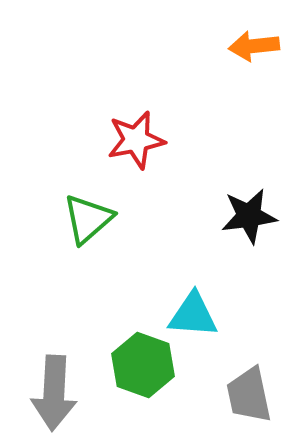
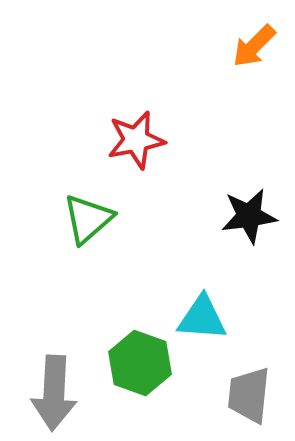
orange arrow: rotated 39 degrees counterclockwise
cyan triangle: moved 9 px right, 3 px down
green hexagon: moved 3 px left, 2 px up
gray trapezoid: rotated 18 degrees clockwise
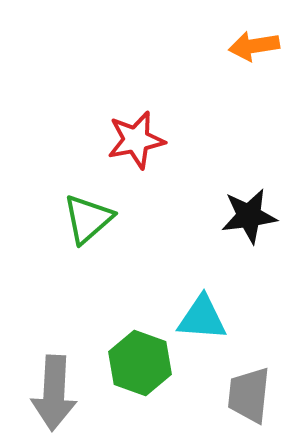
orange arrow: rotated 36 degrees clockwise
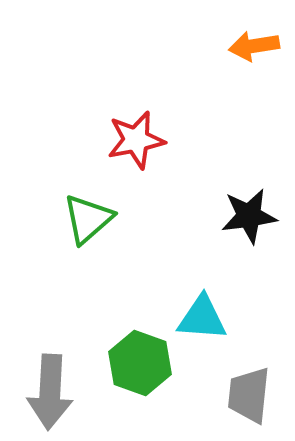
gray arrow: moved 4 px left, 1 px up
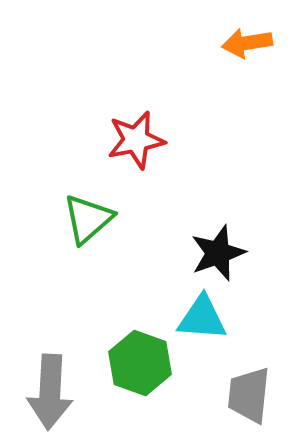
orange arrow: moved 7 px left, 3 px up
black star: moved 31 px left, 37 px down; rotated 12 degrees counterclockwise
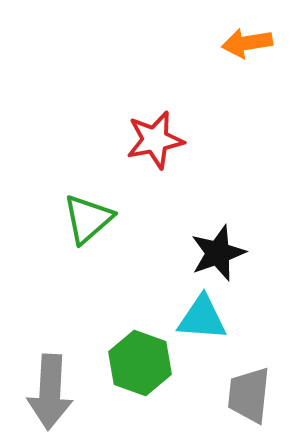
red star: moved 19 px right
